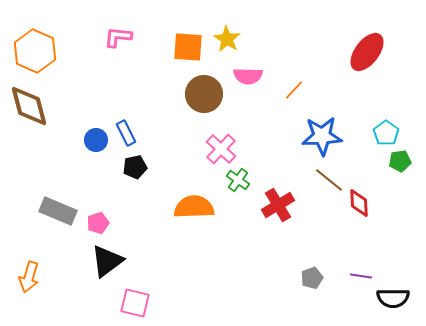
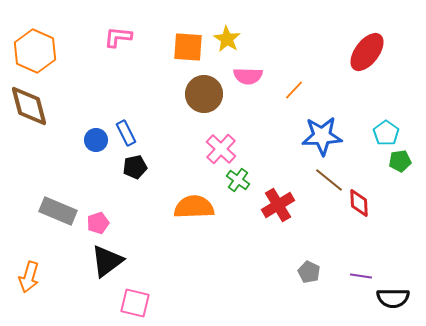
gray pentagon: moved 3 px left, 6 px up; rotated 25 degrees counterclockwise
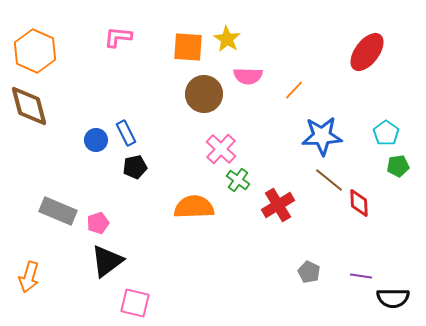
green pentagon: moved 2 px left, 5 px down
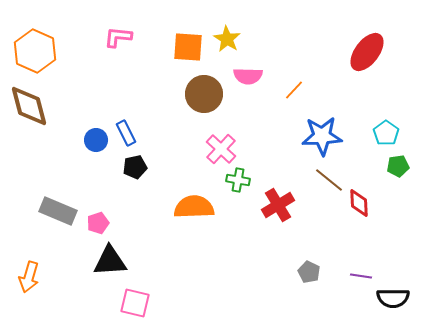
green cross: rotated 25 degrees counterclockwise
black triangle: moved 3 px right; rotated 33 degrees clockwise
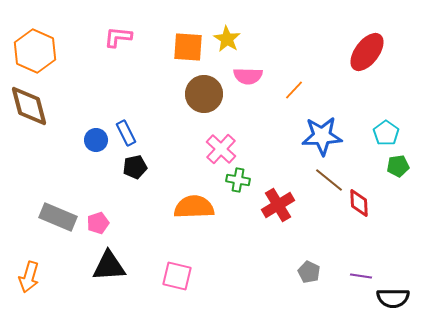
gray rectangle: moved 6 px down
black triangle: moved 1 px left, 5 px down
pink square: moved 42 px right, 27 px up
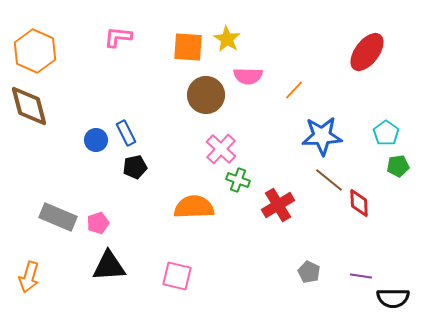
brown circle: moved 2 px right, 1 px down
green cross: rotated 10 degrees clockwise
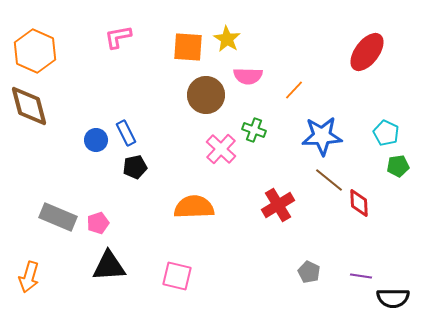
pink L-shape: rotated 16 degrees counterclockwise
cyan pentagon: rotated 10 degrees counterclockwise
green cross: moved 16 px right, 50 px up
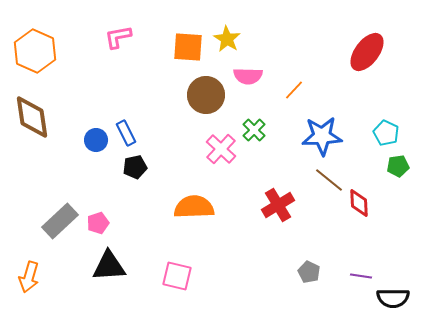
brown diamond: moved 3 px right, 11 px down; rotated 6 degrees clockwise
green cross: rotated 25 degrees clockwise
gray rectangle: moved 2 px right, 4 px down; rotated 66 degrees counterclockwise
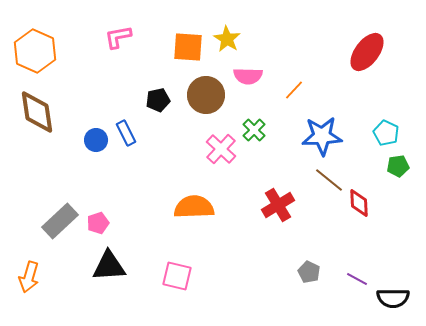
brown diamond: moved 5 px right, 5 px up
black pentagon: moved 23 px right, 67 px up
purple line: moved 4 px left, 3 px down; rotated 20 degrees clockwise
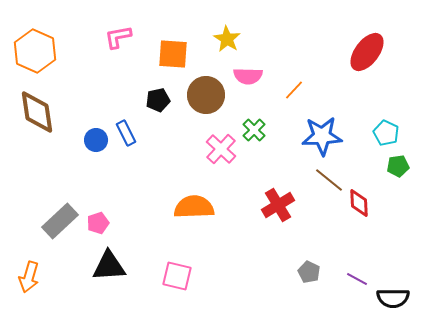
orange square: moved 15 px left, 7 px down
